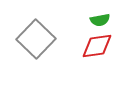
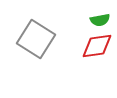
gray square: rotated 12 degrees counterclockwise
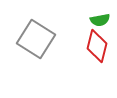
red diamond: rotated 68 degrees counterclockwise
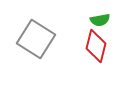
red diamond: moved 1 px left
